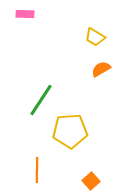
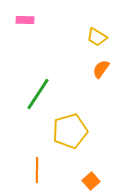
pink rectangle: moved 6 px down
yellow trapezoid: moved 2 px right
orange semicircle: rotated 24 degrees counterclockwise
green line: moved 3 px left, 6 px up
yellow pentagon: rotated 12 degrees counterclockwise
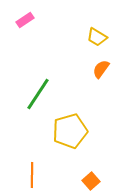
pink rectangle: rotated 36 degrees counterclockwise
orange line: moved 5 px left, 5 px down
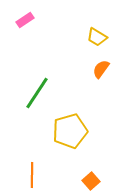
green line: moved 1 px left, 1 px up
